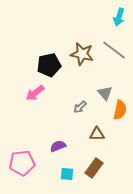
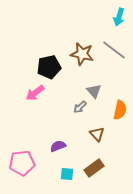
black pentagon: moved 2 px down
gray triangle: moved 11 px left, 2 px up
brown triangle: rotated 49 degrees clockwise
brown rectangle: rotated 18 degrees clockwise
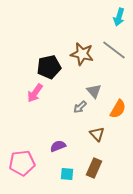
pink arrow: rotated 18 degrees counterclockwise
orange semicircle: moved 2 px left, 1 px up; rotated 18 degrees clockwise
brown rectangle: rotated 30 degrees counterclockwise
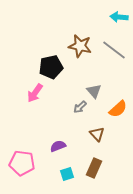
cyan arrow: rotated 78 degrees clockwise
brown star: moved 2 px left, 8 px up
black pentagon: moved 2 px right
orange semicircle: rotated 18 degrees clockwise
pink pentagon: rotated 15 degrees clockwise
cyan square: rotated 24 degrees counterclockwise
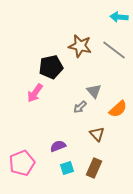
pink pentagon: rotated 30 degrees counterclockwise
cyan square: moved 6 px up
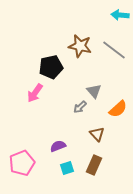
cyan arrow: moved 1 px right, 2 px up
brown rectangle: moved 3 px up
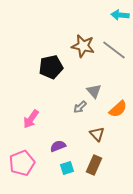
brown star: moved 3 px right
pink arrow: moved 4 px left, 26 px down
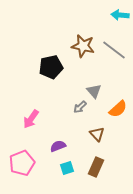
brown rectangle: moved 2 px right, 2 px down
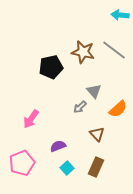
brown star: moved 6 px down
cyan square: rotated 24 degrees counterclockwise
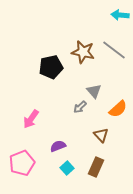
brown triangle: moved 4 px right, 1 px down
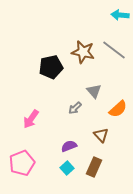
gray arrow: moved 5 px left, 1 px down
purple semicircle: moved 11 px right
brown rectangle: moved 2 px left
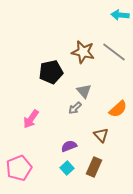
gray line: moved 2 px down
black pentagon: moved 5 px down
gray triangle: moved 10 px left
pink pentagon: moved 3 px left, 5 px down
